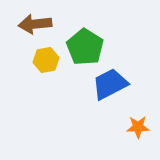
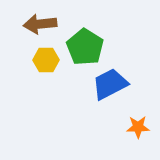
brown arrow: moved 5 px right
yellow hexagon: rotated 10 degrees clockwise
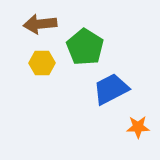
yellow hexagon: moved 4 px left, 3 px down
blue trapezoid: moved 1 px right, 5 px down
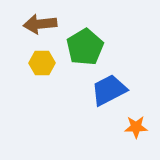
green pentagon: rotated 9 degrees clockwise
blue trapezoid: moved 2 px left, 1 px down
orange star: moved 2 px left
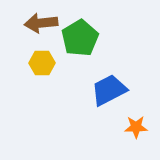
brown arrow: moved 1 px right, 1 px up
green pentagon: moved 5 px left, 9 px up
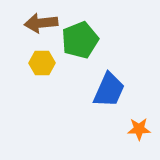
green pentagon: moved 2 px down; rotated 9 degrees clockwise
blue trapezoid: rotated 141 degrees clockwise
orange star: moved 3 px right, 2 px down
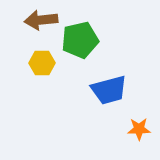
brown arrow: moved 3 px up
green pentagon: rotated 9 degrees clockwise
blue trapezoid: rotated 51 degrees clockwise
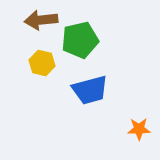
yellow hexagon: rotated 15 degrees clockwise
blue trapezoid: moved 19 px left
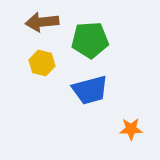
brown arrow: moved 1 px right, 2 px down
green pentagon: moved 10 px right; rotated 9 degrees clockwise
orange star: moved 8 px left
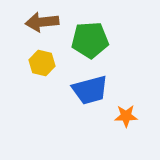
orange star: moved 5 px left, 13 px up
